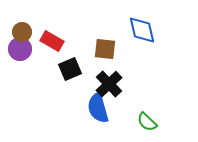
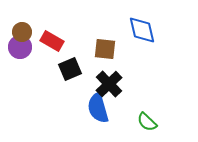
purple circle: moved 2 px up
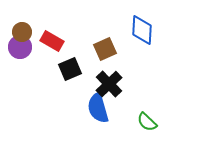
blue diamond: rotated 16 degrees clockwise
brown square: rotated 30 degrees counterclockwise
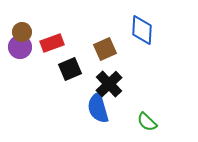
red rectangle: moved 2 px down; rotated 50 degrees counterclockwise
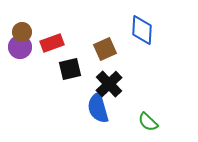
black square: rotated 10 degrees clockwise
green semicircle: moved 1 px right
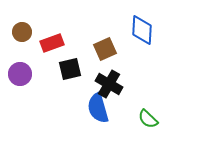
purple circle: moved 27 px down
black cross: rotated 16 degrees counterclockwise
green semicircle: moved 3 px up
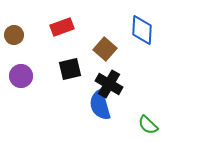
brown circle: moved 8 px left, 3 px down
red rectangle: moved 10 px right, 16 px up
brown square: rotated 25 degrees counterclockwise
purple circle: moved 1 px right, 2 px down
blue semicircle: moved 2 px right, 3 px up
green semicircle: moved 6 px down
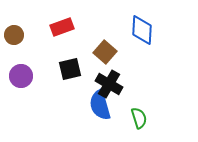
brown square: moved 3 px down
green semicircle: moved 9 px left, 7 px up; rotated 150 degrees counterclockwise
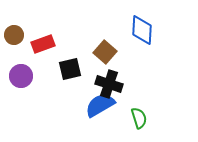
red rectangle: moved 19 px left, 17 px down
black cross: rotated 12 degrees counterclockwise
blue semicircle: rotated 76 degrees clockwise
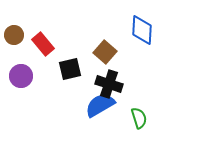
red rectangle: rotated 70 degrees clockwise
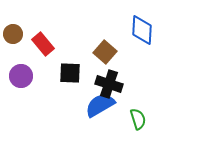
brown circle: moved 1 px left, 1 px up
black square: moved 4 px down; rotated 15 degrees clockwise
green semicircle: moved 1 px left, 1 px down
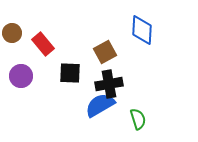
brown circle: moved 1 px left, 1 px up
brown square: rotated 20 degrees clockwise
black cross: rotated 28 degrees counterclockwise
